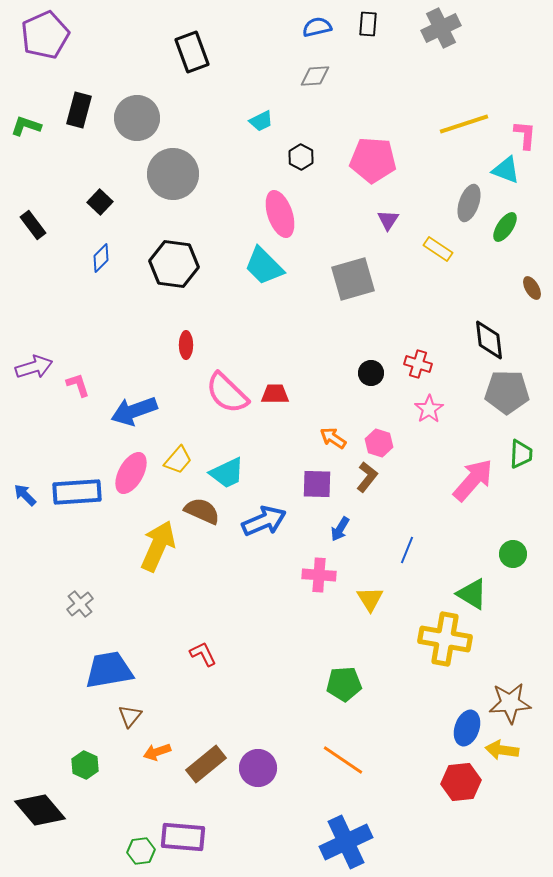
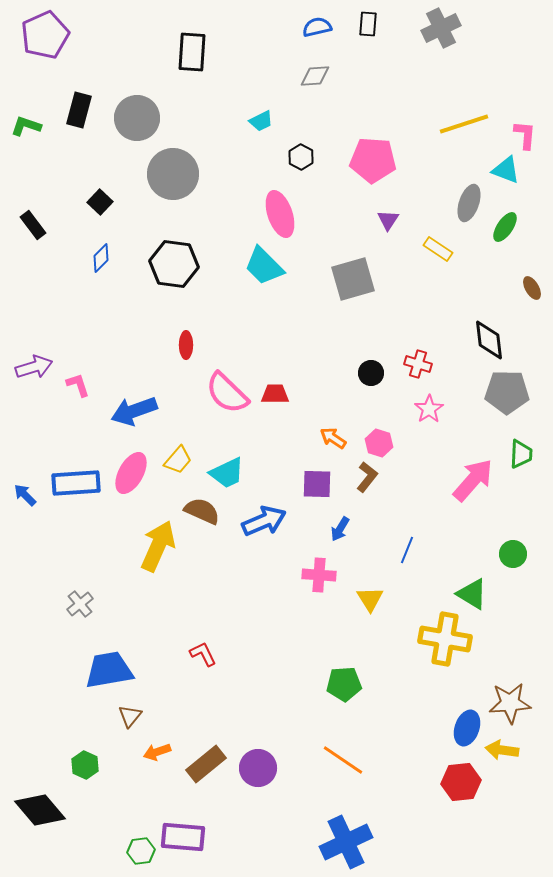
black rectangle at (192, 52): rotated 24 degrees clockwise
blue rectangle at (77, 492): moved 1 px left, 9 px up
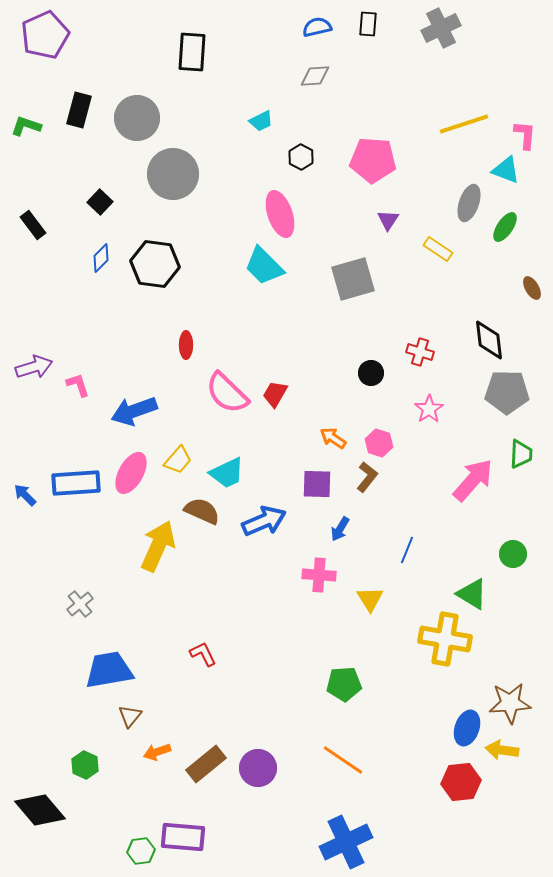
black hexagon at (174, 264): moved 19 px left
red cross at (418, 364): moved 2 px right, 12 px up
red trapezoid at (275, 394): rotated 60 degrees counterclockwise
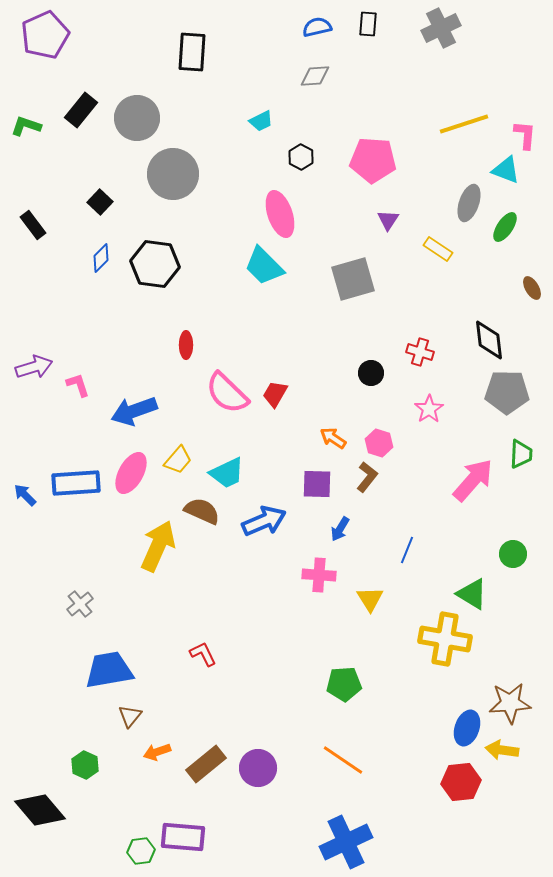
black rectangle at (79, 110): moved 2 px right; rotated 24 degrees clockwise
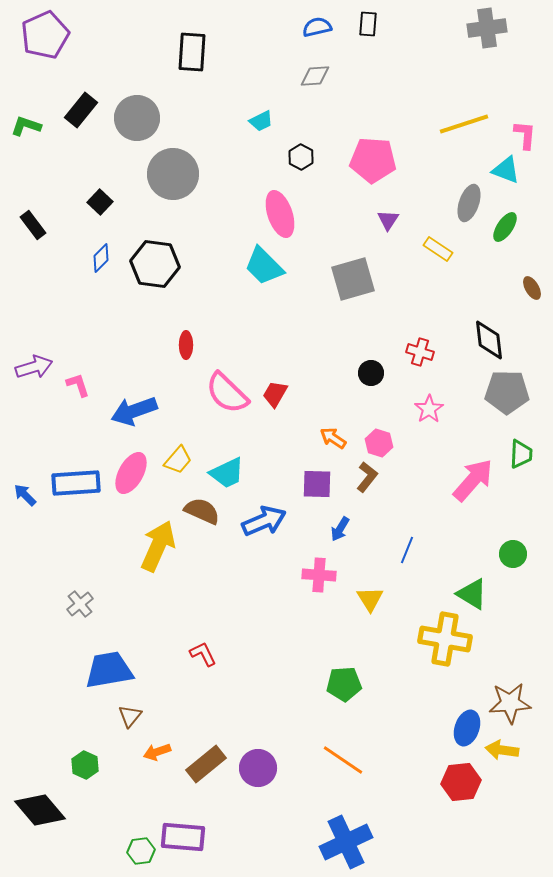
gray cross at (441, 28): moved 46 px right; rotated 18 degrees clockwise
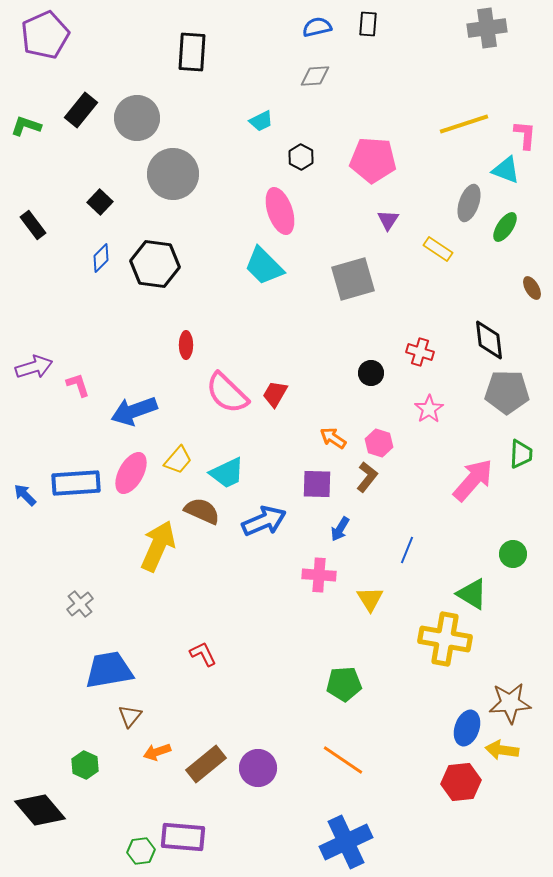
pink ellipse at (280, 214): moved 3 px up
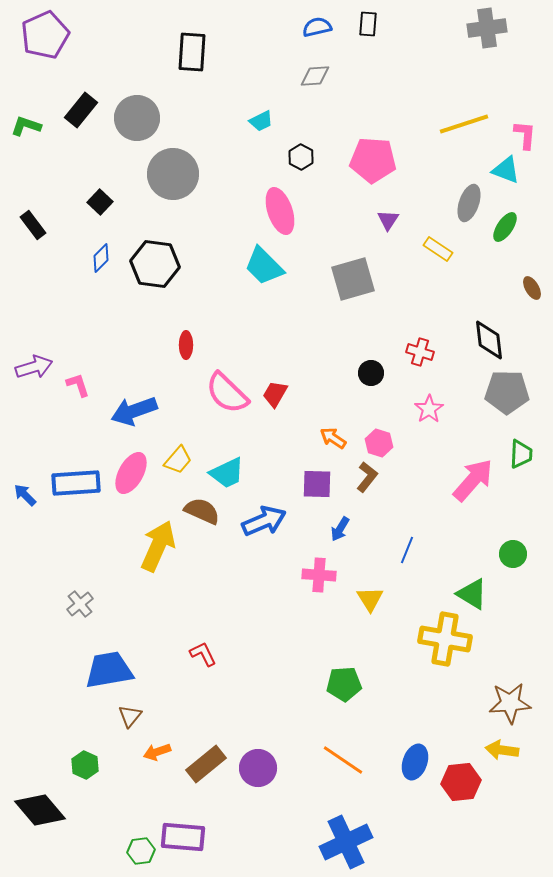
blue ellipse at (467, 728): moved 52 px left, 34 px down
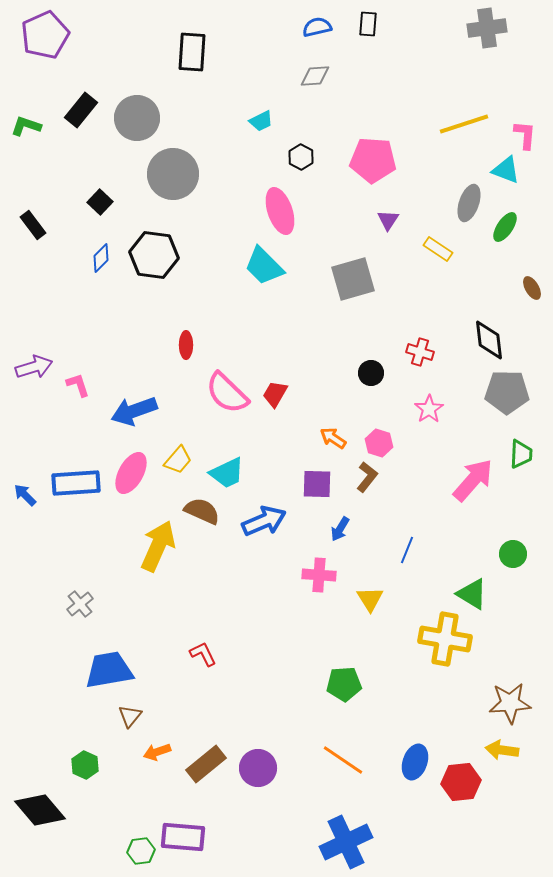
black hexagon at (155, 264): moved 1 px left, 9 px up
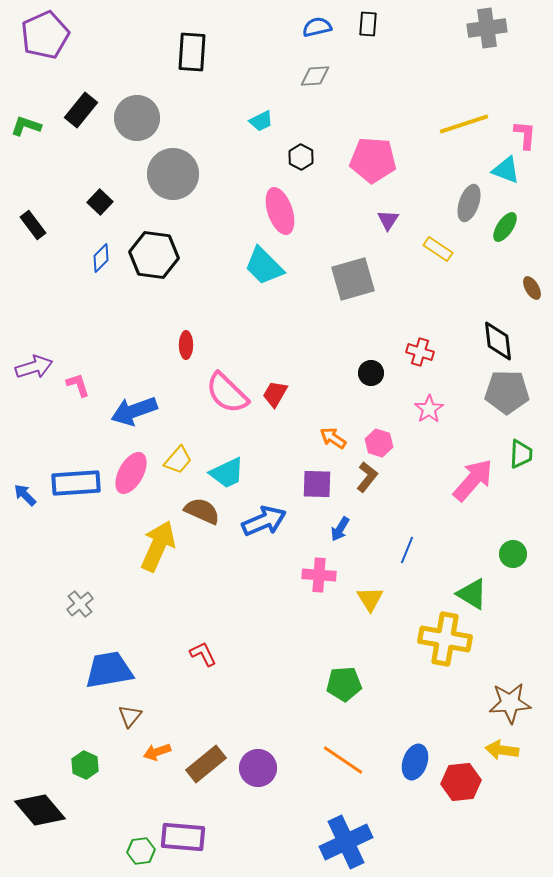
black diamond at (489, 340): moved 9 px right, 1 px down
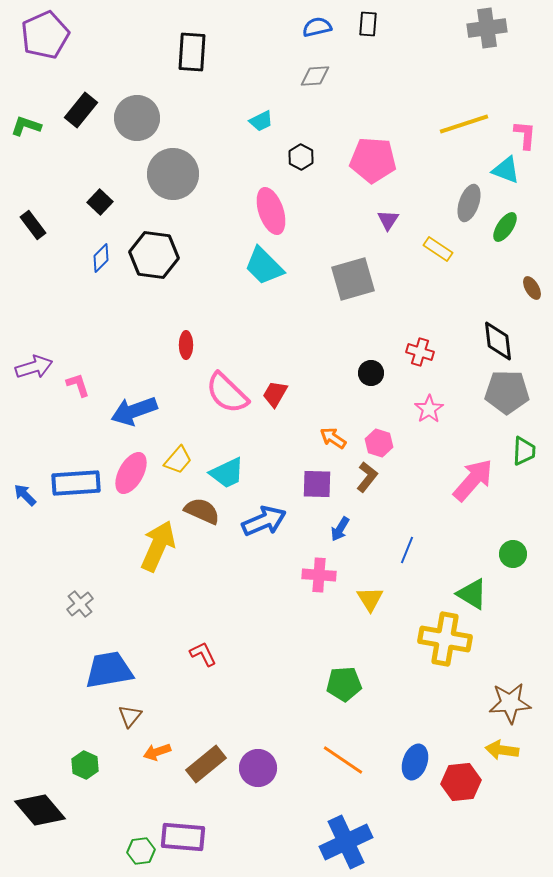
pink ellipse at (280, 211): moved 9 px left
green trapezoid at (521, 454): moved 3 px right, 3 px up
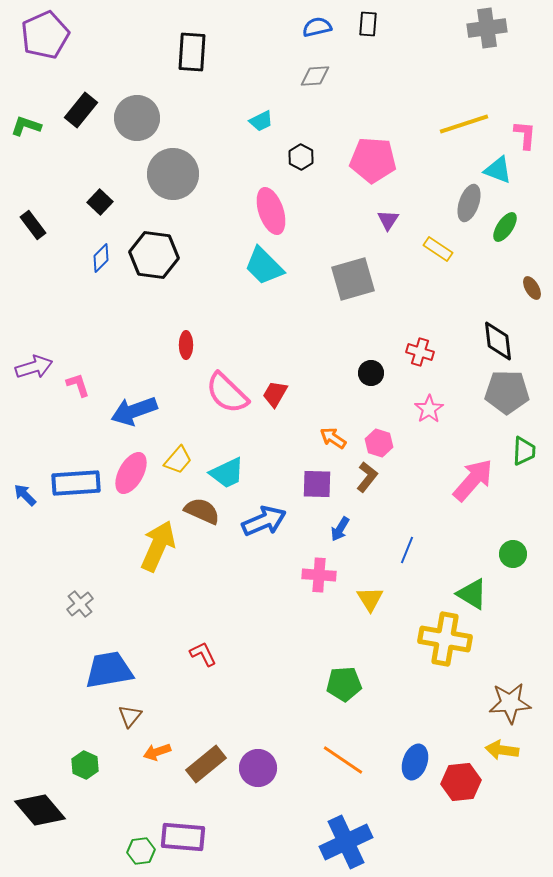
cyan triangle at (506, 170): moved 8 px left
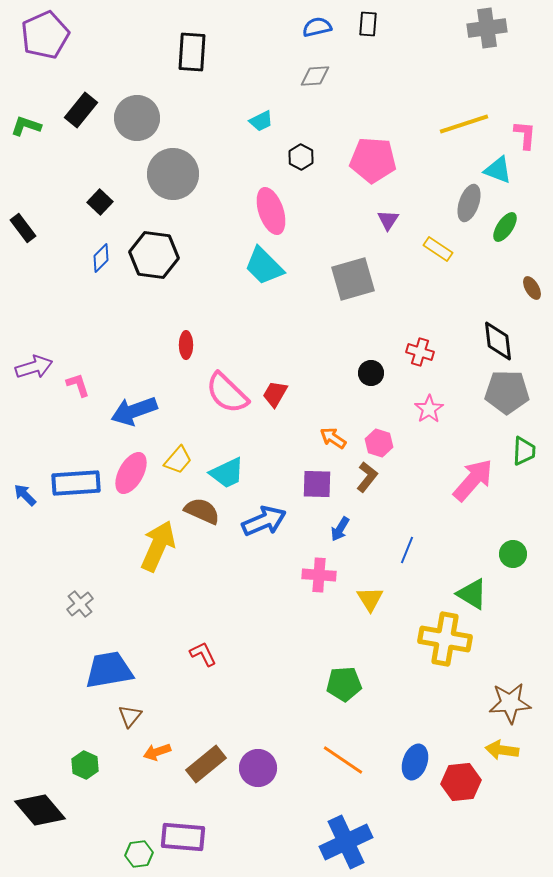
black rectangle at (33, 225): moved 10 px left, 3 px down
green hexagon at (141, 851): moved 2 px left, 3 px down
